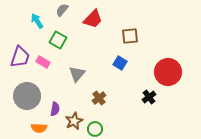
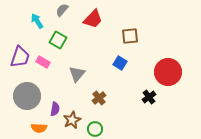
brown star: moved 2 px left, 1 px up
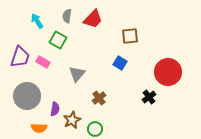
gray semicircle: moved 5 px right, 6 px down; rotated 32 degrees counterclockwise
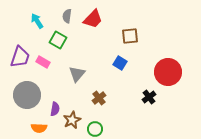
gray circle: moved 1 px up
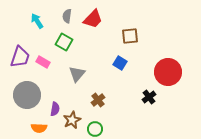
green square: moved 6 px right, 2 px down
brown cross: moved 1 px left, 2 px down
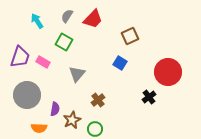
gray semicircle: rotated 24 degrees clockwise
brown square: rotated 18 degrees counterclockwise
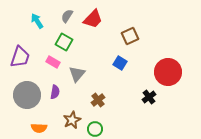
pink rectangle: moved 10 px right
purple semicircle: moved 17 px up
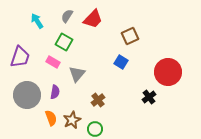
blue square: moved 1 px right, 1 px up
orange semicircle: moved 12 px right, 10 px up; rotated 112 degrees counterclockwise
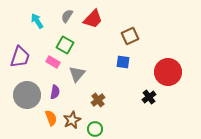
green square: moved 1 px right, 3 px down
blue square: moved 2 px right; rotated 24 degrees counterclockwise
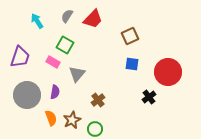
blue square: moved 9 px right, 2 px down
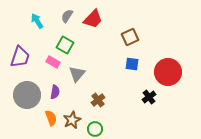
brown square: moved 1 px down
